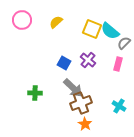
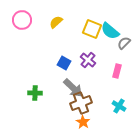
pink rectangle: moved 1 px left, 7 px down
orange star: moved 2 px left, 2 px up
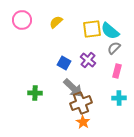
yellow square: rotated 30 degrees counterclockwise
gray semicircle: moved 10 px left, 5 px down
cyan cross: moved 8 px up; rotated 32 degrees counterclockwise
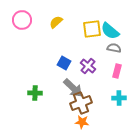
gray semicircle: rotated 56 degrees clockwise
purple cross: moved 6 px down
orange star: moved 1 px left; rotated 24 degrees counterclockwise
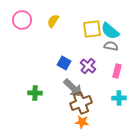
yellow semicircle: moved 3 px left, 1 px up; rotated 16 degrees counterclockwise
gray semicircle: moved 3 px left, 2 px up
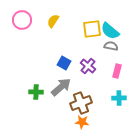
gray arrow: moved 12 px left, 1 px up; rotated 85 degrees counterclockwise
green cross: moved 1 px right, 1 px up
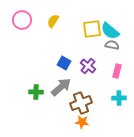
gray semicircle: moved 1 px right, 1 px up
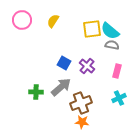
purple cross: moved 1 px left
cyan cross: rotated 24 degrees counterclockwise
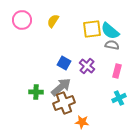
brown cross: moved 17 px left
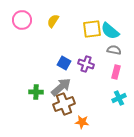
gray semicircle: moved 2 px right, 5 px down
purple cross: moved 1 px left, 2 px up; rotated 21 degrees counterclockwise
pink rectangle: moved 1 px left, 1 px down
brown cross: moved 1 px down
